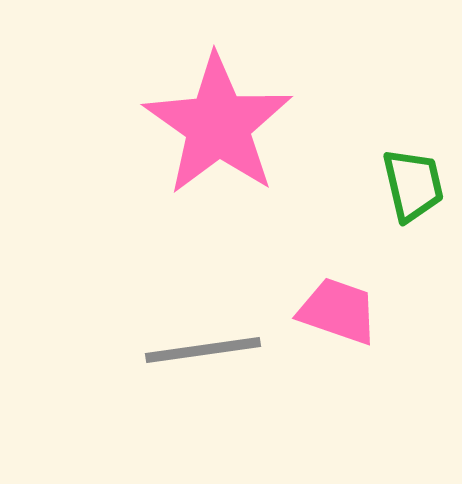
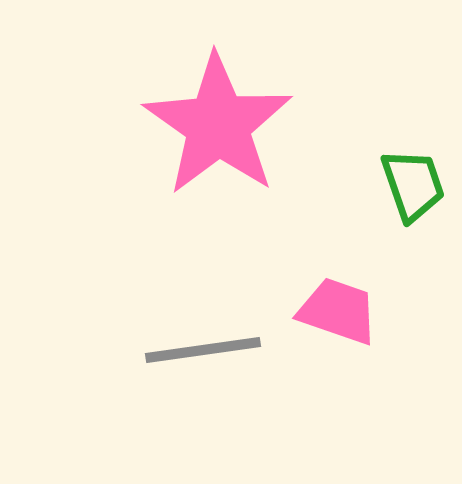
green trapezoid: rotated 6 degrees counterclockwise
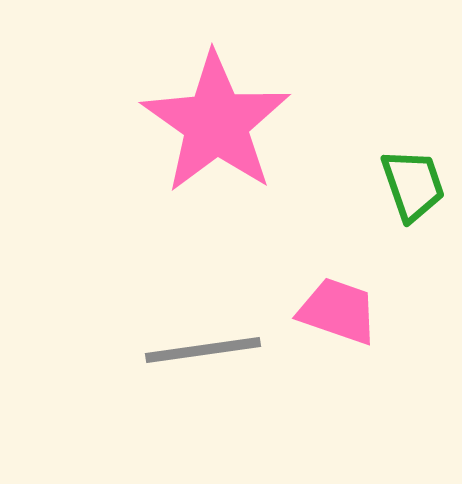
pink star: moved 2 px left, 2 px up
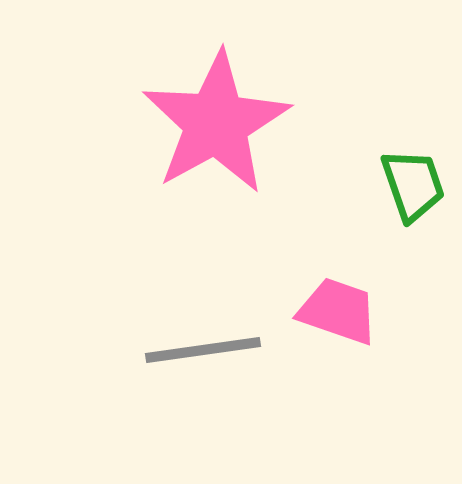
pink star: rotated 8 degrees clockwise
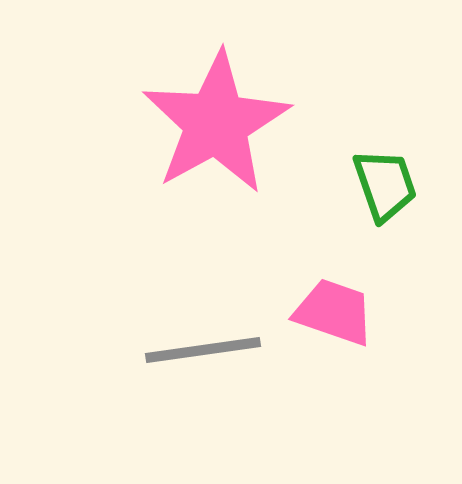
green trapezoid: moved 28 px left
pink trapezoid: moved 4 px left, 1 px down
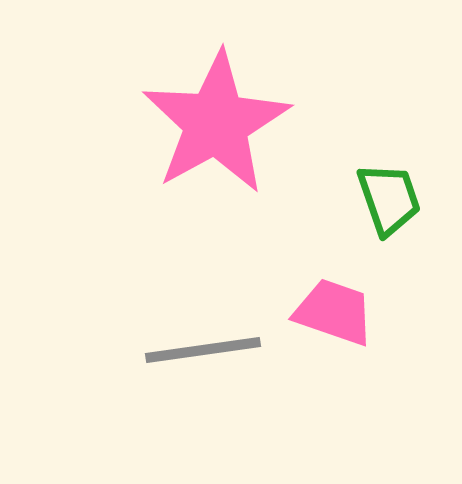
green trapezoid: moved 4 px right, 14 px down
